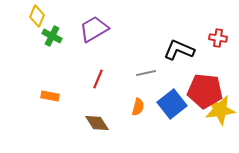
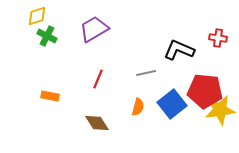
yellow diamond: rotated 50 degrees clockwise
green cross: moved 5 px left
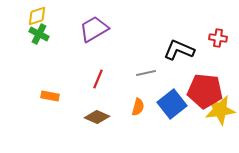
green cross: moved 8 px left, 2 px up
brown diamond: moved 6 px up; rotated 35 degrees counterclockwise
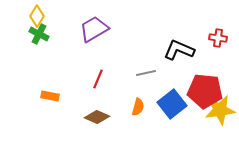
yellow diamond: rotated 40 degrees counterclockwise
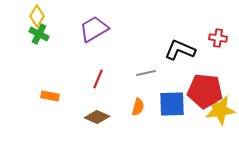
black L-shape: moved 1 px right
blue square: rotated 36 degrees clockwise
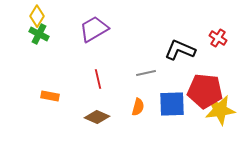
red cross: rotated 24 degrees clockwise
red line: rotated 36 degrees counterclockwise
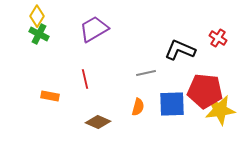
red line: moved 13 px left
brown diamond: moved 1 px right, 5 px down
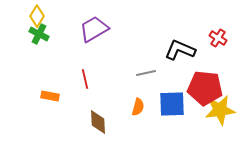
red pentagon: moved 3 px up
brown diamond: rotated 65 degrees clockwise
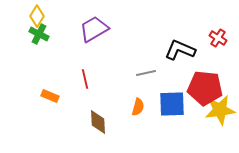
orange rectangle: rotated 12 degrees clockwise
